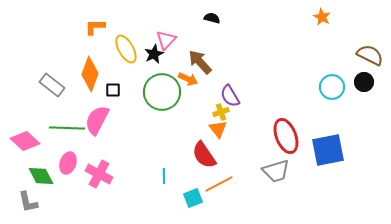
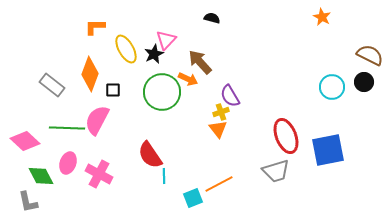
red semicircle: moved 54 px left
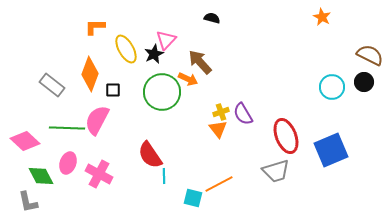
purple semicircle: moved 13 px right, 18 px down
blue square: moved 3 px right; rotated 12 degrees counterclockwise
cyan square: rotated 36 degrees clockwise
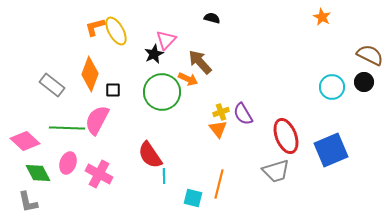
orange L-shape: rotated 15 degrees counterclockwise
yellow ellipse: moved 10 px left, 18 px up
green diamond: moved 3 px left, 3 px up
orange line: rotated 48 degrees counterclockwise
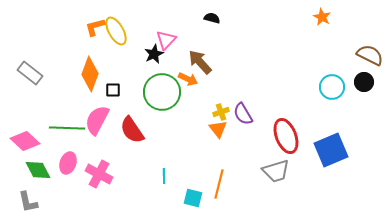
gray rectangle: moved 22 px left, 12 px up
red semicircle: moved 18 px left, 25 px up
green diamond: moved 3 px up
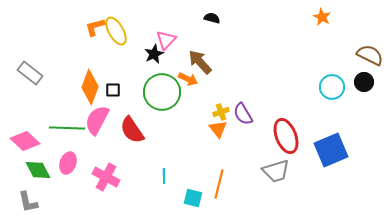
orange diamond: moved 13 px down
pink cross: moved 7 px right, 3 px down
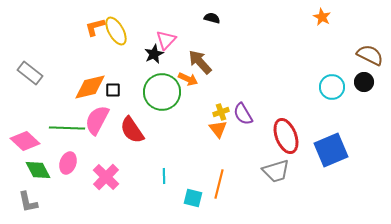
orange diamond: rotated 56 degrees clockwise
pink cross: rotated 16 degrees clockwise
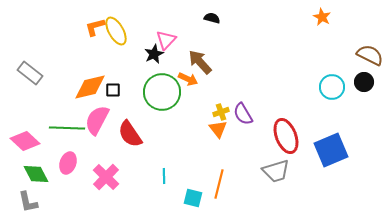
red semicircle: moved 2 px left, 4 px down
green diamond: moved 2 px left, 4 px down
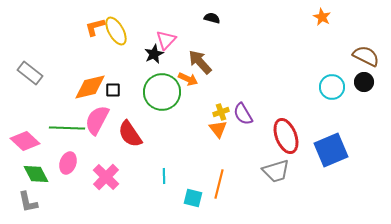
brown semicircle: moved 4 px left, 1 px down
